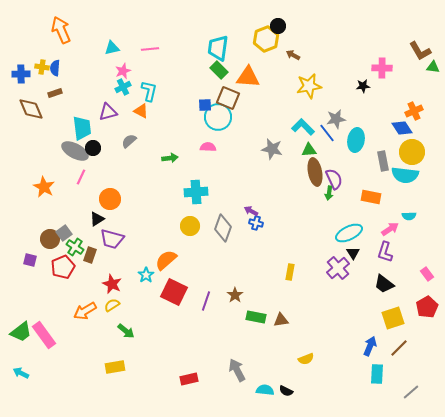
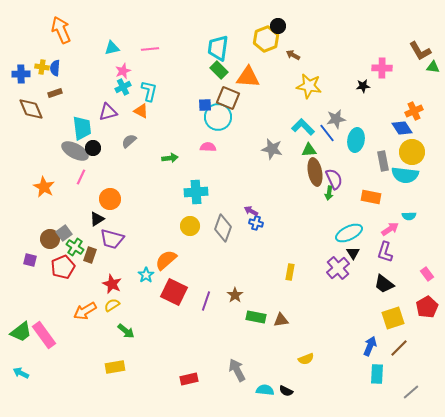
yellow star at (309, 86): rotated 20 degrees clockwise
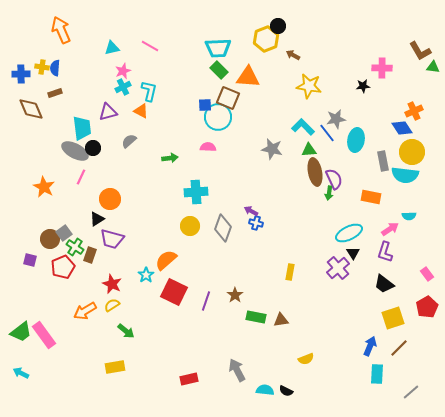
cyan trapezoid at (218, 48): rotated 100 degrees counterclockwise
pink line at (150, 49): moved 3 px up; rotated 36 degrees clockwise
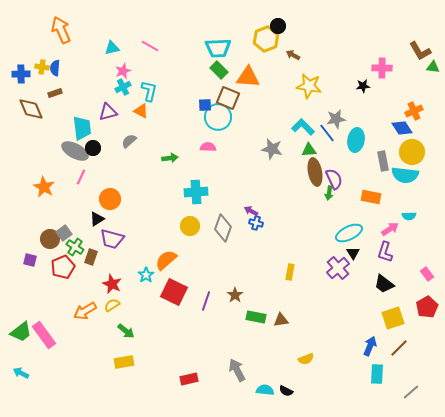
brown rectangle at (90, 255): moved 1 px right, 2 px down
yellow rectangle at (115, 367): moved 9 px right, 5 px up
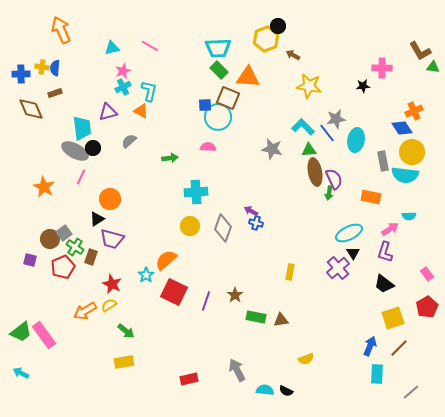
yellow semicircle at (112, 305): moved 3 px left
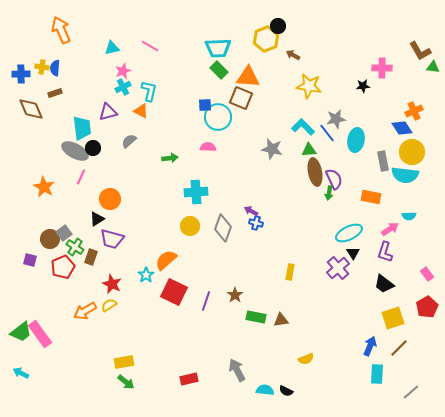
brown square at (228, 98): moved 13 px right
green arrow at (126, 331): moved 51 px down
pink rectangle at (44, 335): moved 4 px left, 1 px up
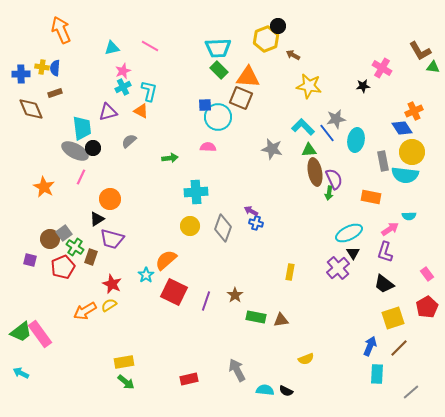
pink cross at (382, 68): rotated 30 degrees clockwise
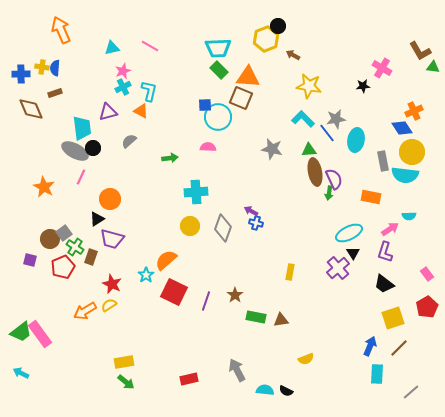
cyan L-shape at (303, 127): moved 8 px up
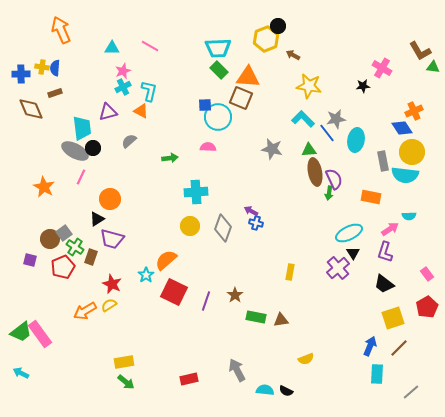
cyan triangle at (112, 48): rotated 14 degrees clockwise
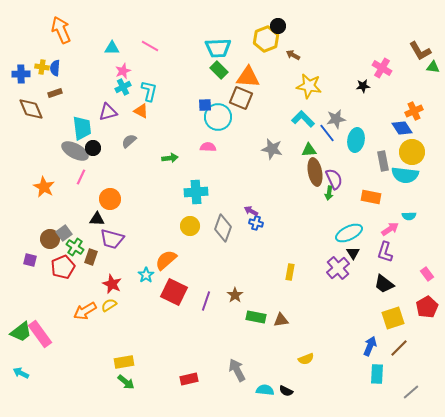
black triangle at (97, 219): rotated 35 degrees clockwise
